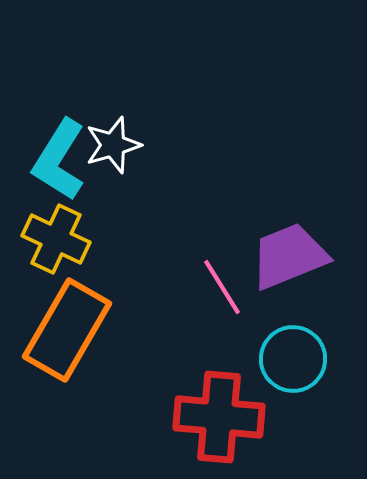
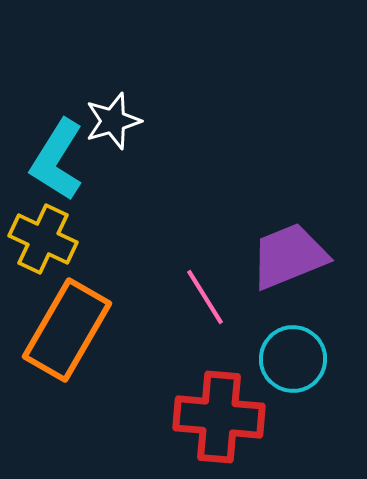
white star: moved 24 px up
cyan L-shape: moved 2 px left
yellow cross: moved 13 px left
pink line: moved 17 px left, 10 px down
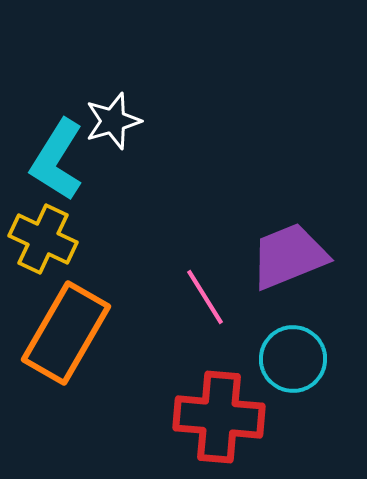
orange rectangle: moved 1 px left, 3 px down
